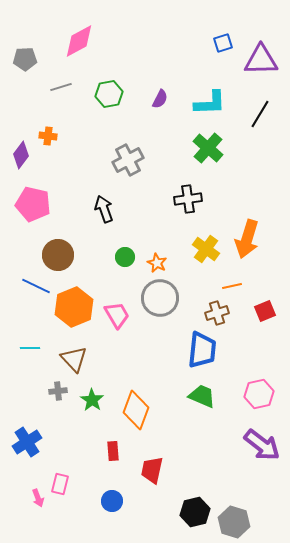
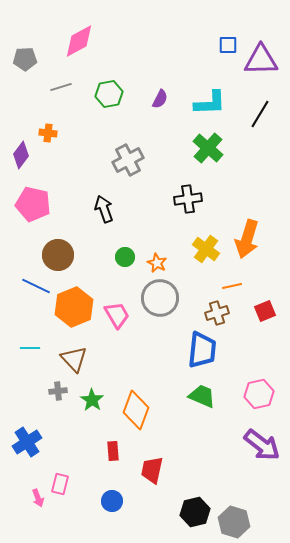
blue square at (223, 43): moved 5 px right, 2 px down; rotated 18 degrees clockwise
orange cross at (48, 136): moved 3 px up
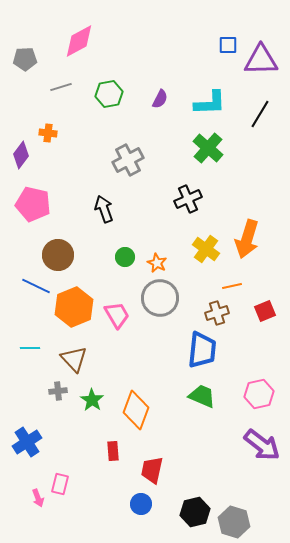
black cross at (188, 199): rotated 16 degrees counterclockwise
blue circle at (112, 501): moved 29 px right, 3 px down
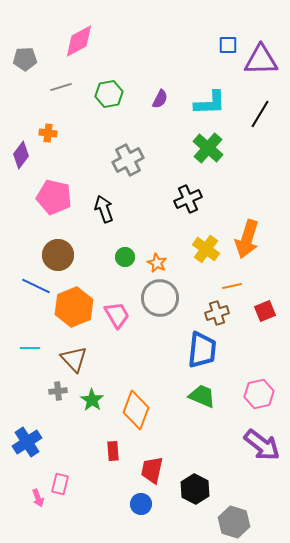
pink pentagon at (33, 204): moved 21 px right, 7 px up
black hexagon at (195, 512): moved 23 px up; rotated 20 degrees counterclockwise
